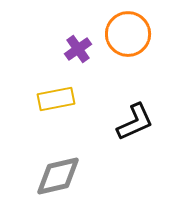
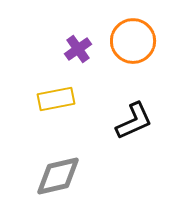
orange circle: moved 5 px right, 7 px down
black L-shape: moved 1 px left, 1 px up
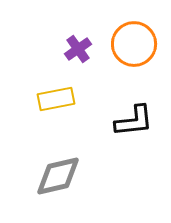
orange circle: moved 1 px right, 3 px down
black L-shape: rotated 18 degrees clockwise
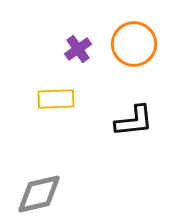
yellow rectangle: rotated 9 degrees clockwise
gray diamond: moved 19 px left, 18 px down
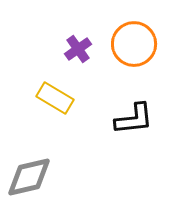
yellow rectangle: moved 1 px left, 1 px up; rotated 33 degrees clockwise
black L-shape: moved 2 px up
gray diamond: moved 10 px left, 17 px up
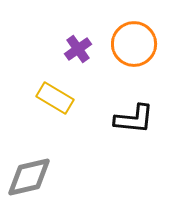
black L-shape: rotated 12 degrees clockwise
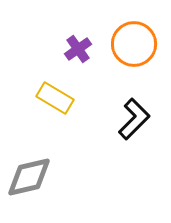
black L-shape: rotated 51 degrees counterclockwise
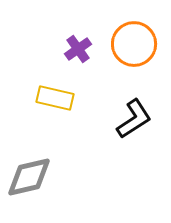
yellow rectangle: rotated 18 degrees counterclockwise
black L-shape: rotated 12 degrees clockwise
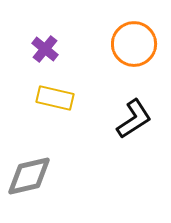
purple cross: moved 33 px left; rotated 16 degrees counterclockwise
gray diamond: moved 1 px up
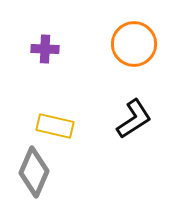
purple cross: rotated 36 degrees counterclockwise
yellow rectangle: moved 28 px down
gray diamond: moved 5 px right, 4 px up; rotated 54 degrees counterclockwise
